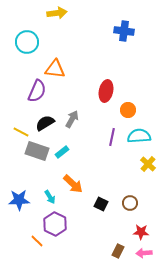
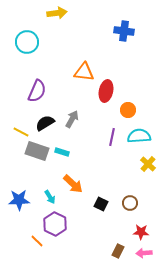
orange triangle: moved 29 px right, 3 px down
cyan rectangle: rotated 56 degrees clockwise
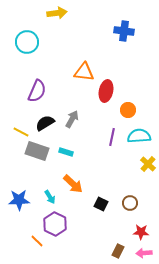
cyan rectangle: moved 4 px right
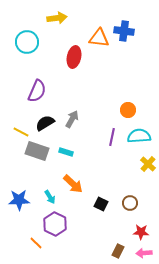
yellow arrow: moved 5 px down
orange triangle: moved 15 px right, 34 px up
red ellipse: moved 32 px left, 34 px up
orange line: moved 1 px left, 2 px down
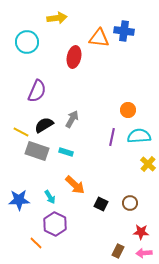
black semicircle: moved 1 px left, 2 px down
orange arrow: moved 2 px right, 1 px down
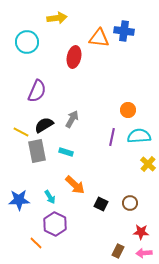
gray rectangle: rotated 60 degrees clockwise
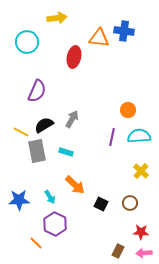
yellow cross: moved 7 px left, 7 px down
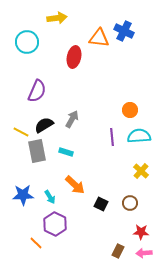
blue cross: rotated 18 degrees clockwise
orange circle: moved 2 px right
purple line: rotated 18 degrees counterclockwise
blue star: moved 4 px right, 5 px up
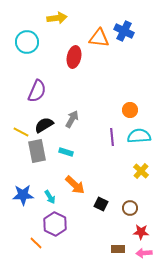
brown circle: moved 5 px down
brown rectangle: moved 2 px up; rotated 64 degrees clockwise
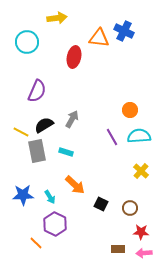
purple line: rotated 24 degrees counterclockwise
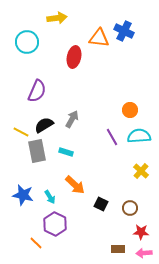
blue star: rotated 15 degrees clockwise
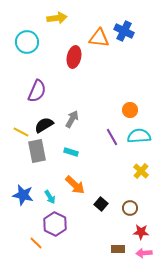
cyan rectangle: moved 5 px right
black square: rotated 16 degrees clockwise
